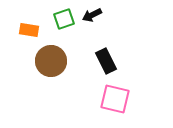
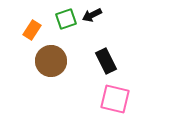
green square: moved 2 px right
orange rectangle: moved 3 px right; rotated 66 degrees counterclockwise
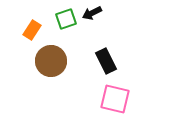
black arrow: moved 2 px up
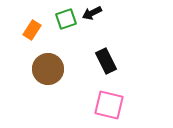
brown circle: moved 3 px left, 8 px down
pink square: moved 6 px left, 6 px down
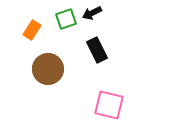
black rectangle: moved 9 px left, 11 px up
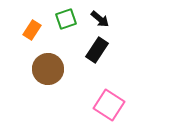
black arrow: moved 8 px right, 6 px down; rotated 114 degrees counterclockwise
black rectangle: rotated 60 degrees clockwise
pink square: rotated 20 degrees clockwise
